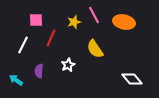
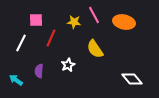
yellow star: rotated 24 degrees clockwise
white line: moved 2 px left, 2 px up
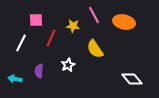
yellow star: moved 1 px left, 4 px down
cyan arrow: moved 1 px left, 1 px up; rotated 24 degrees counterclockwise
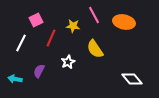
pink square: rotated 24 degrees counterclockwise
white star: moved 3 px up
purple semicircle: rotated 24 degrees clockwise
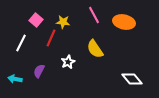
pink square: rotated 24 degrees counterclockwise
yellow star: moved 10 px left, 4 px up
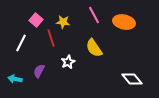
red line: rotated 42 degrees counterclockwise
yellow semicircle: moved 1 px left, 1 px up
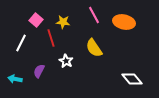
white star: moved 2 px left, 1 px up; rotated 16 degrees counterclockwise
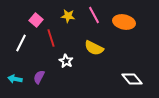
yellow star: moved 5 px right, 6 px up
yellow semicircle: rotated 30 degrees counterclockwise
purple semicircle: moved 6 px down
